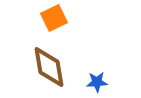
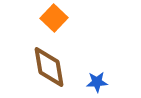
orange square: rotated 20 degrees counterclockwise
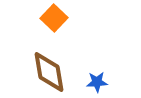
brown diamond: moved 5 px down
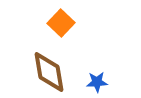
orange square: moved 7 px right, 5 px down
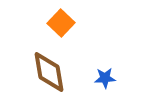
blue star: moved 8 px right, 4 px up
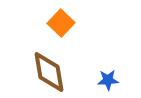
blue star: moved 3 px right, 2 px down
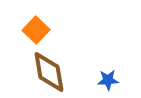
orange square: moved 25 px left, 7 px down
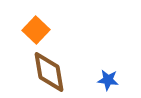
blue star: rotated 10 degrees clockwise
